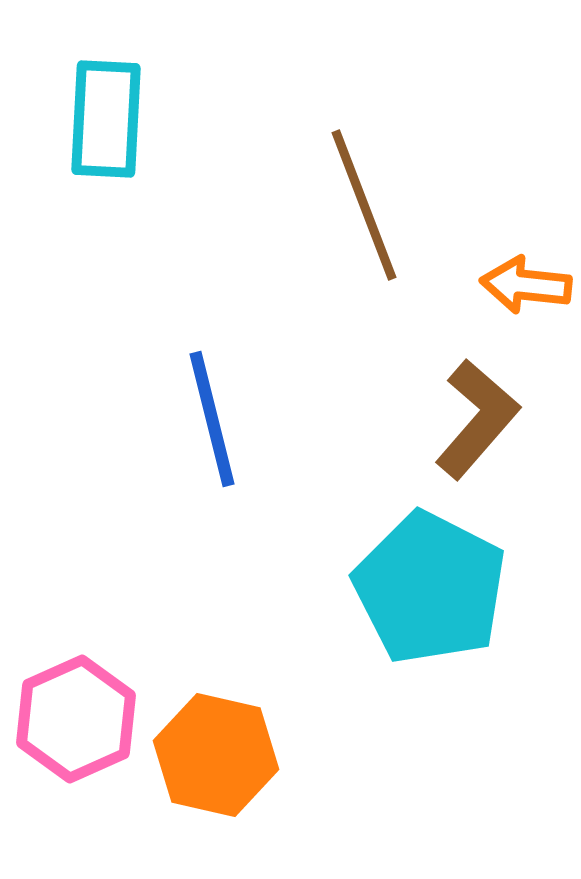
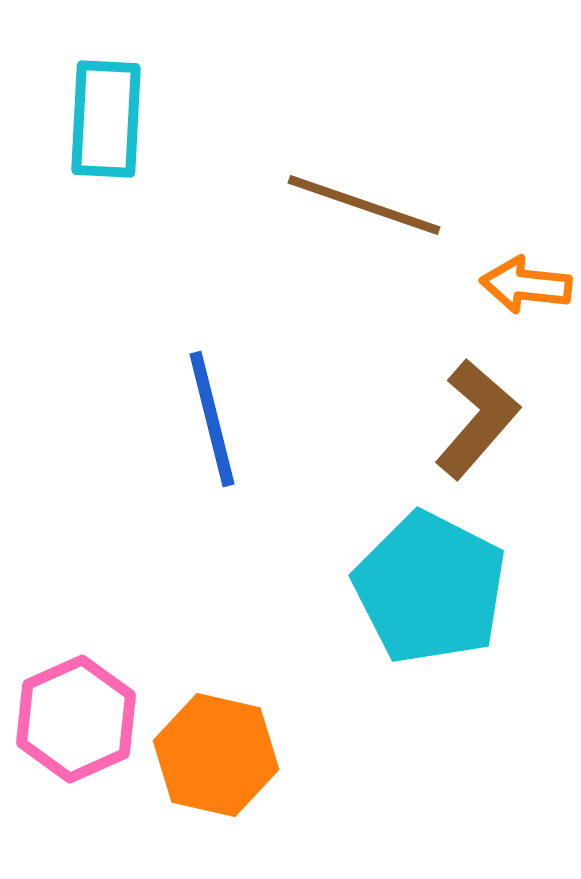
brown line: rotated 50 degrees counterclockwise
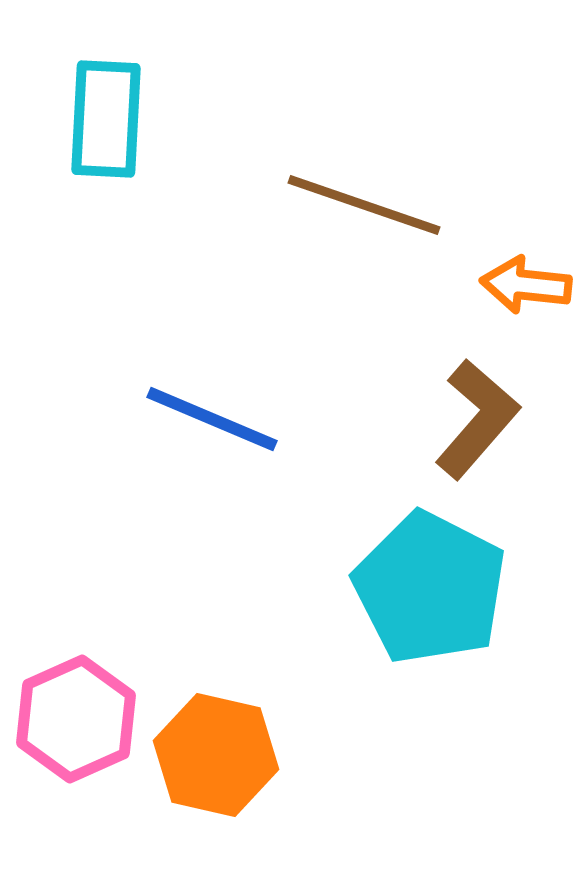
blue line: rotated 53 degrees counterclockwise
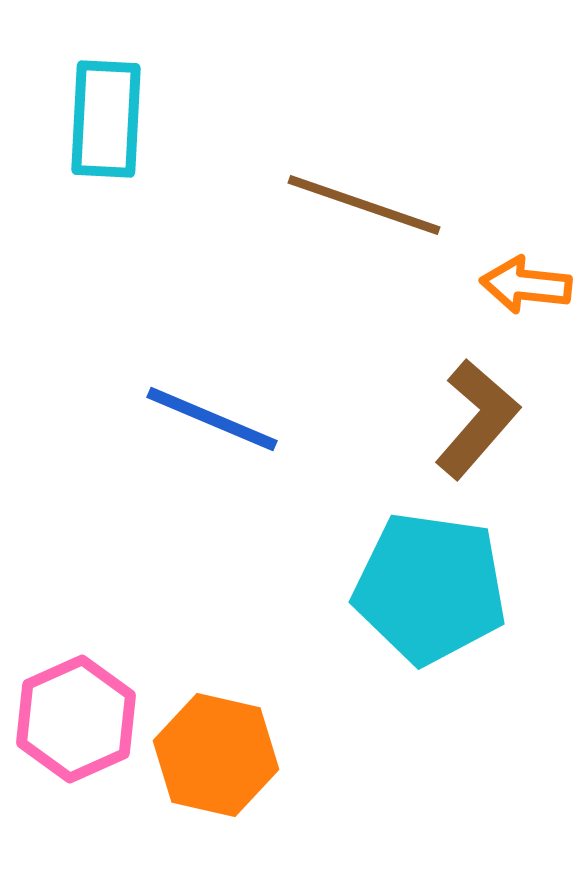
cyan pentagon: rotated 19 degrees counterclockwise
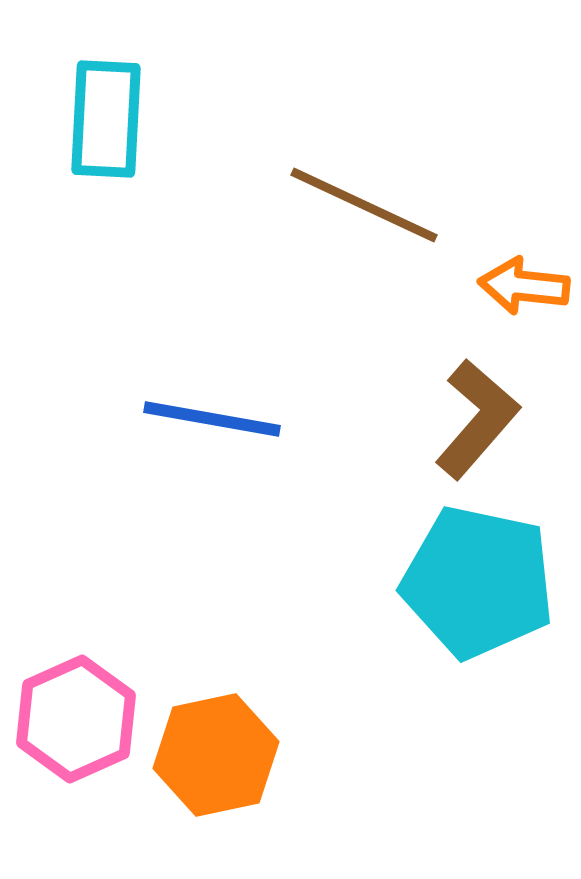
brown line: rotated 6 degrees clockwise
orange arrow: moved 2 px left, 1 px down
blue line: rotated 13 degrees counterclockwise
cyan pentagon: moved 48 px right, 6 px up; rotated 4 degrees clockwise
orange hexagon: rotated 25 degrees counterclockwise
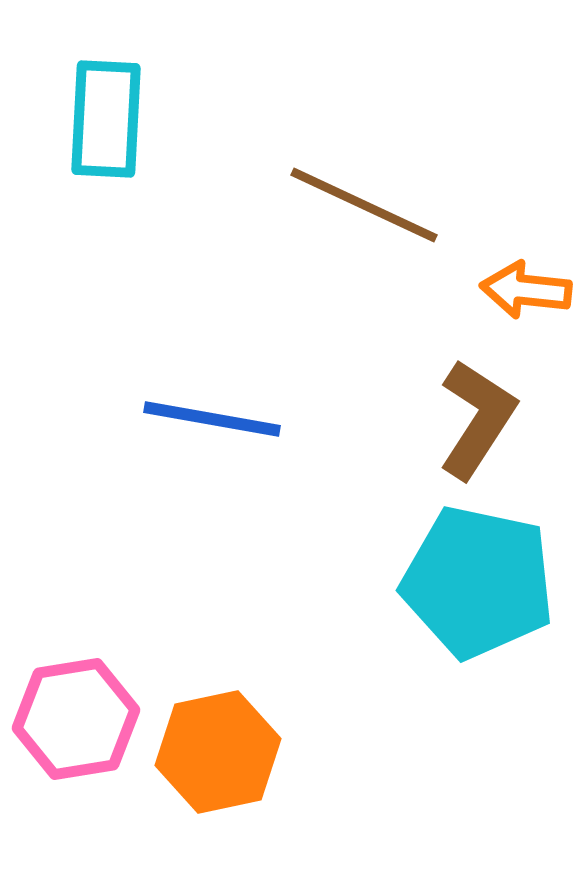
orange arrow: moved 2 px right, 4 px down
brown L-shape: rotated 8 degrees counterclockwise
pink hexagon: rotated 15 degrees clockwise
orange hexagon: moved 2 px right, 3 px up
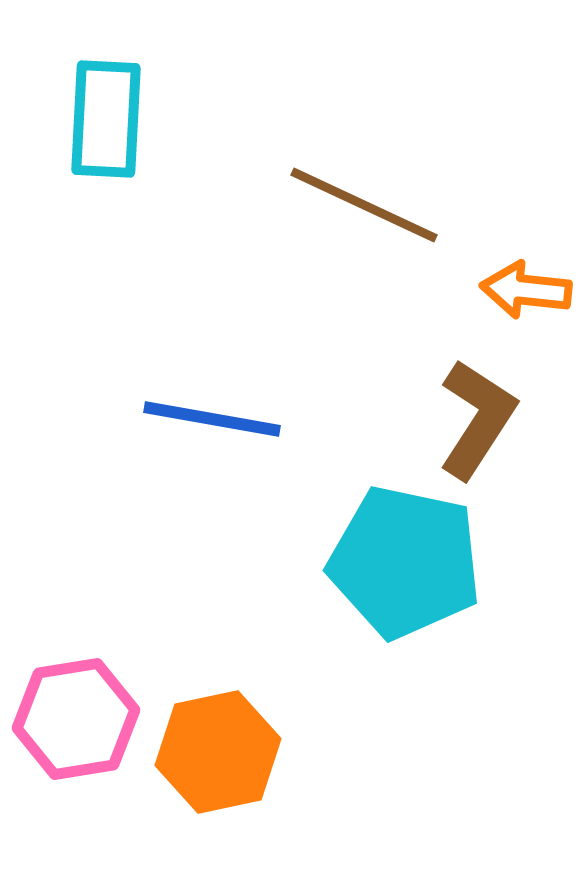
cyan pentagon: moved 73 px left, 20 px up
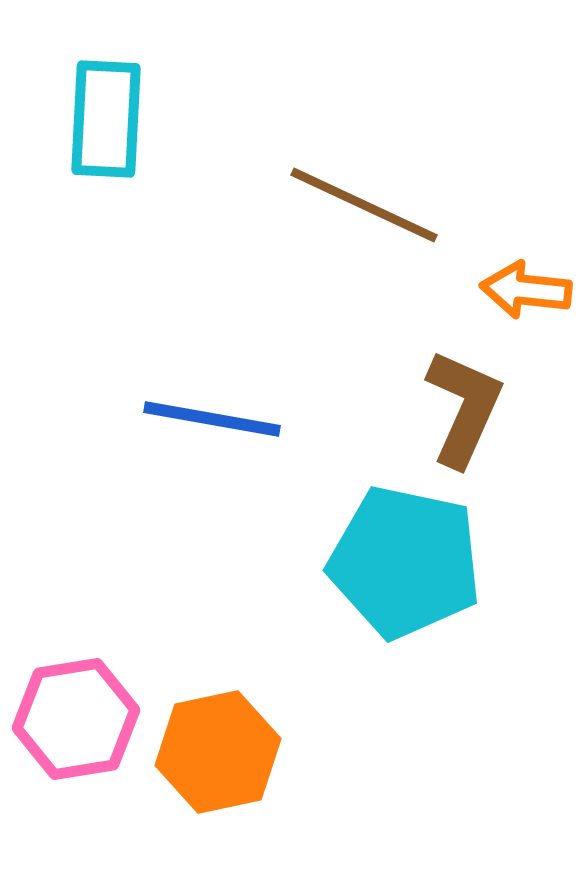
brown L-shape: moved 13 px left, 11 px up; rotated 9 degrees counterclockwise
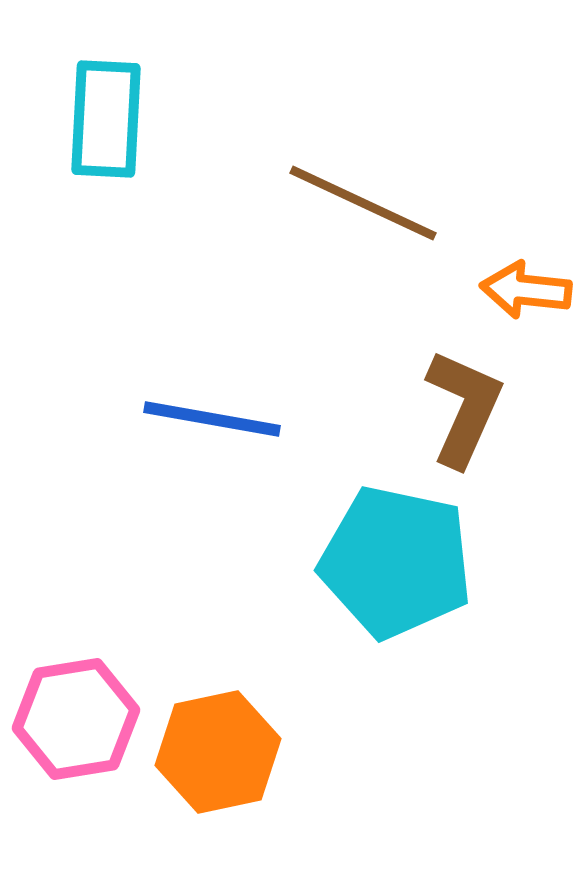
brown line: moved 1 px left, 2 px up
cyan pentagon: moved 9 px left
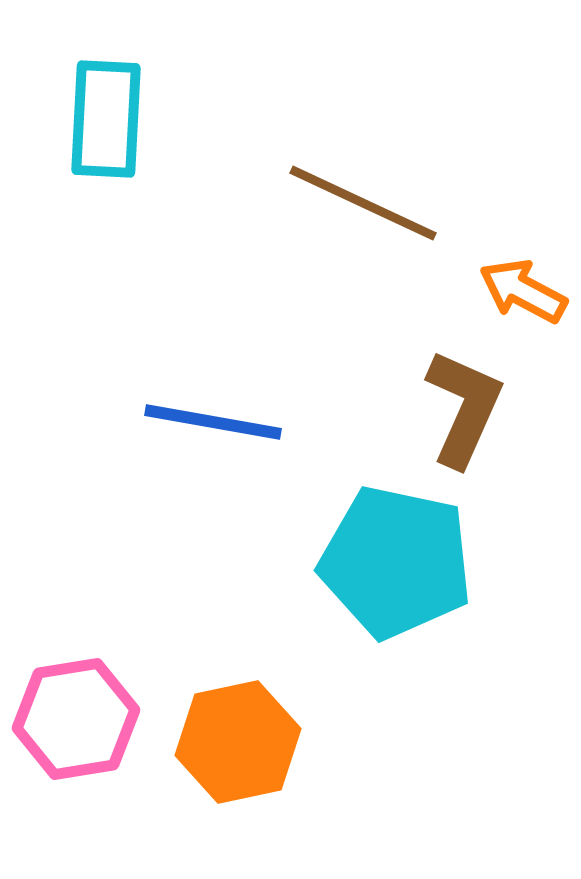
orange arrow: moved 3 px left, 1 px down; rotated 22 degrees clockwise
blue line: moved 1 px right, 3 px down
orange hexagon: moved 20 px right, 10 px up
